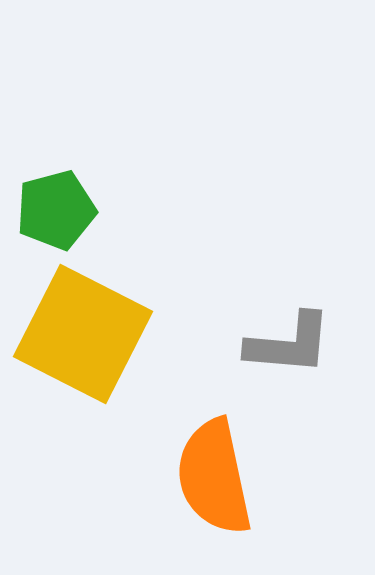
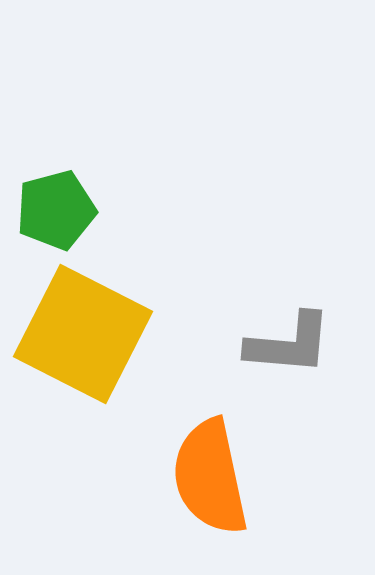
orange semicircle: moved 4 px left
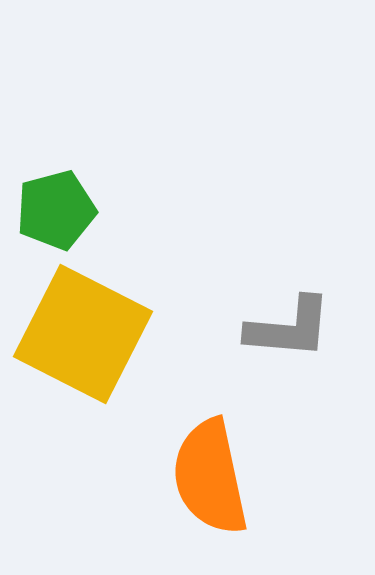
gray L-shape: moved 16 px up
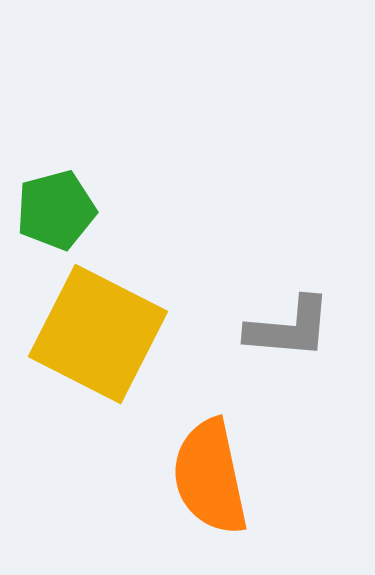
yellow square: moved 15 px right
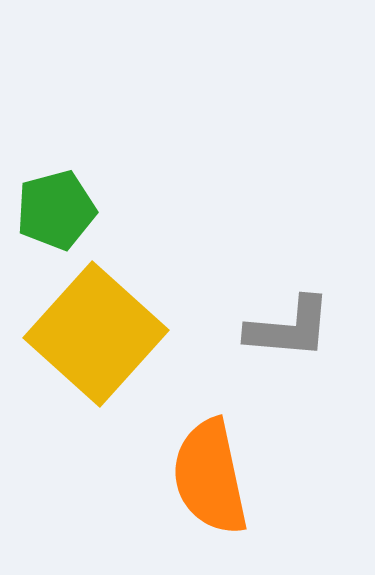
yellow square: moved 2 px left; rotated 15 degrees clockwise
